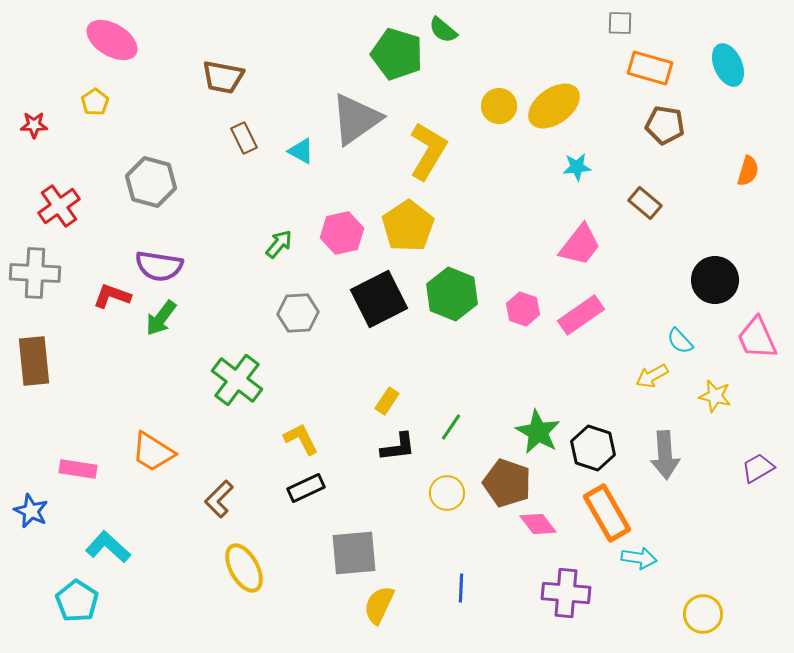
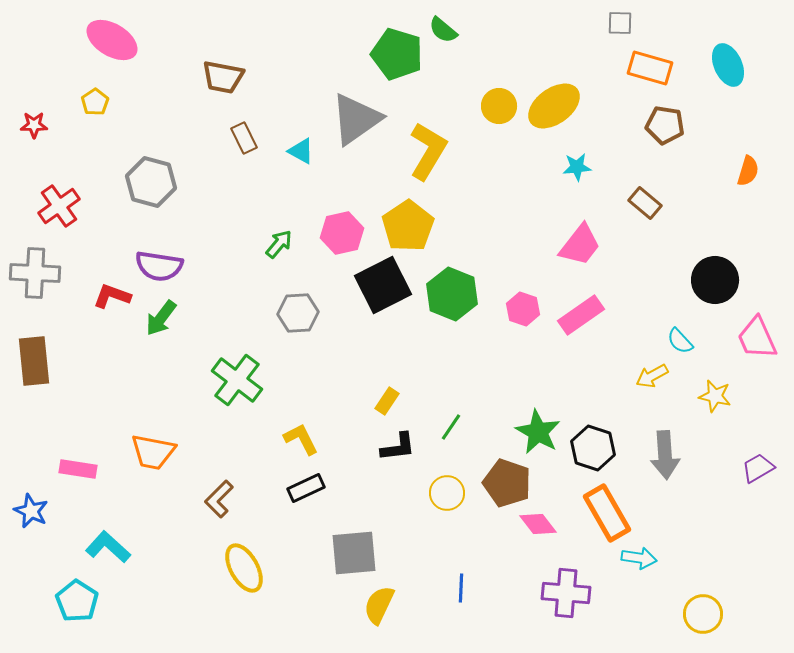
black square at (379, 299): moved 4 px right, 14 px up
orange trapezoid at (153, 452): rotated 21 degrees counterclockwise
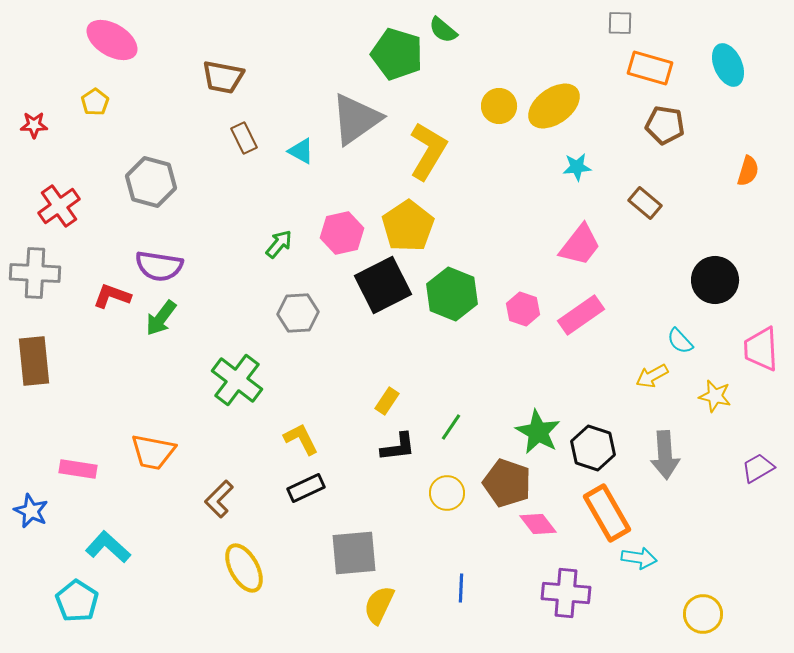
pink trapezoid at (757, 338): moved 4 px right, 11 px down; rotated 21 degrees clockwise
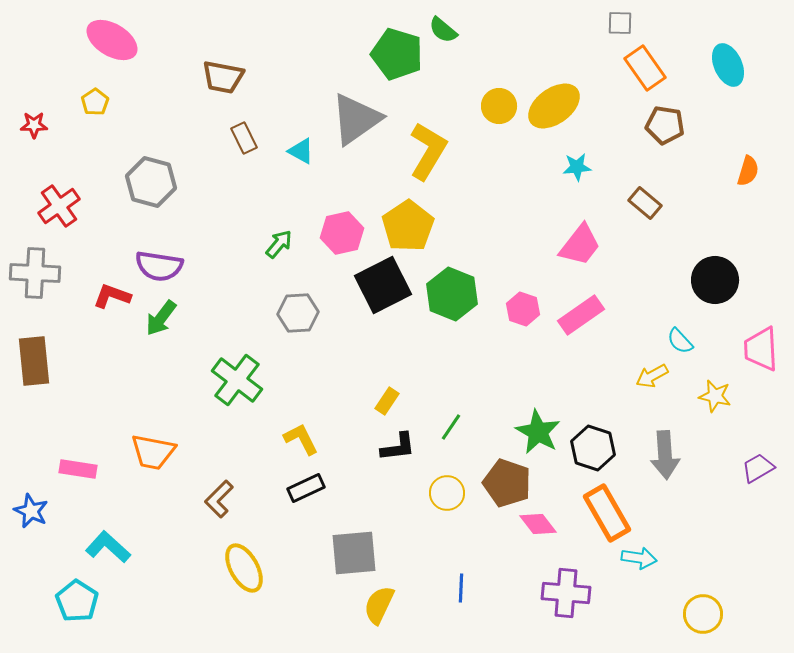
orange rectangle at (650, 68): moved 5 px left; rotated 39 degrees clockwise
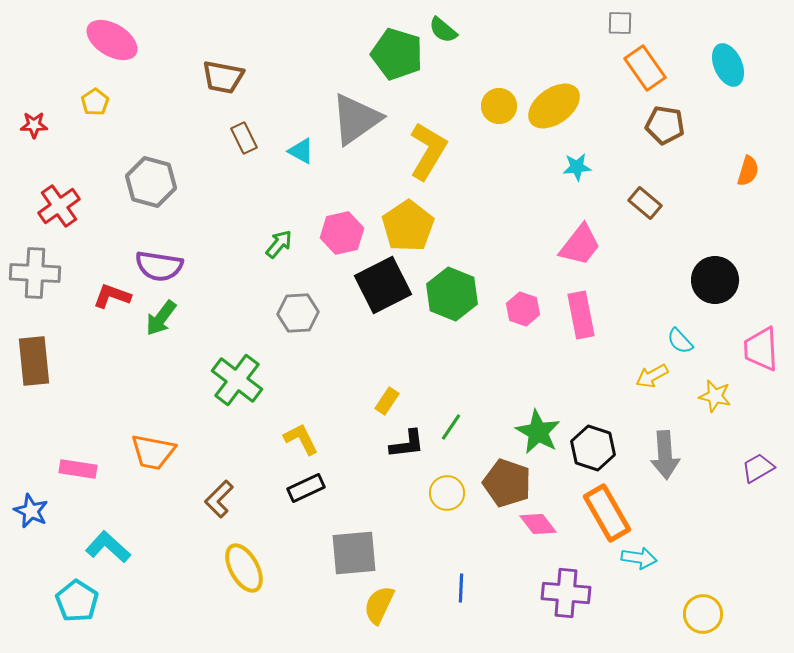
pink rectangle at (581, 315): rotated 66 degrees counterclockwise
black L-shape at (398, 447): moved 9 px right, 3 px up
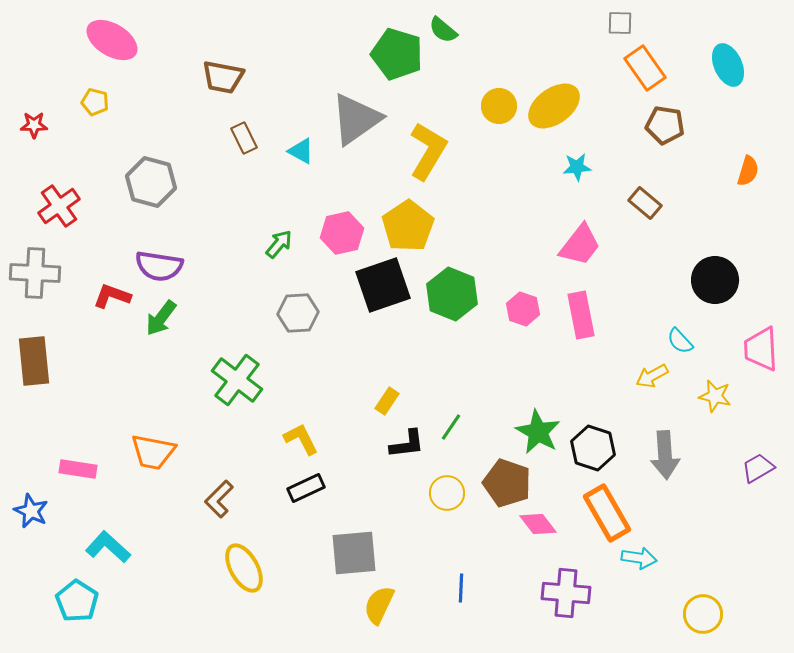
yellow pentagon at (95, 102): rotated 24 degrees counterclockwise
black square at (383, 285): rotated 8 degrees clockwise
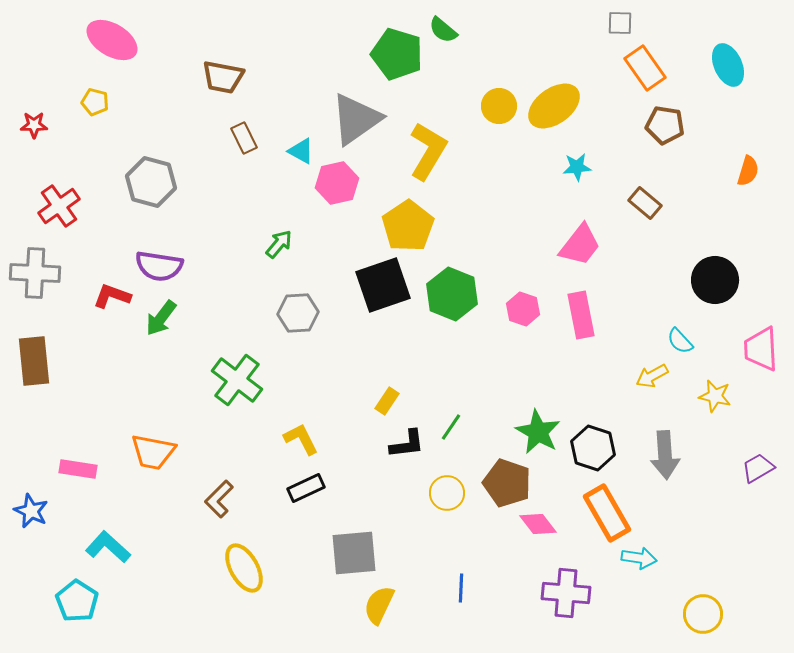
pink hexagon at (342, 233): moved 5 px left, 50 px up
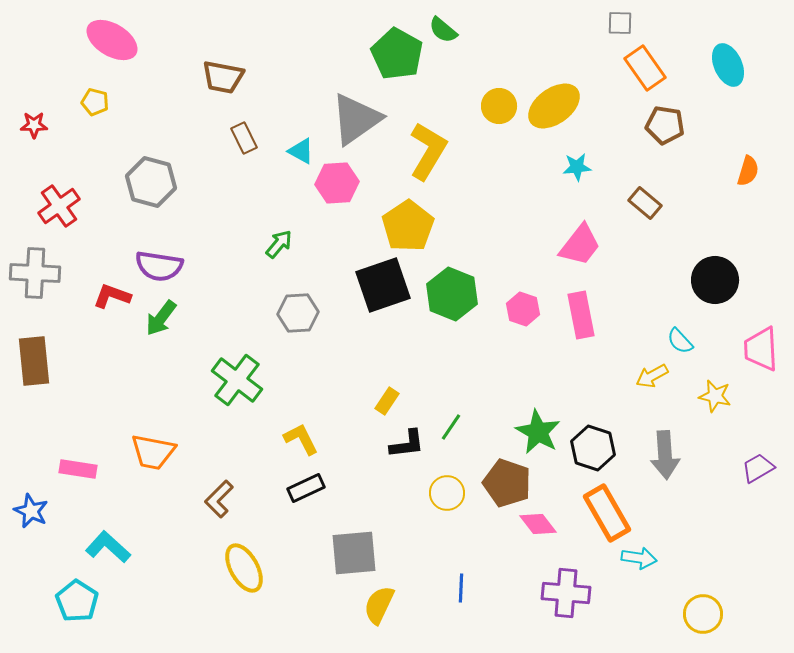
green pentagon at (397, 54): rotated 12 degrees clockwise
pink hexagon at (337, 183): rotated 9 degrees clockwise
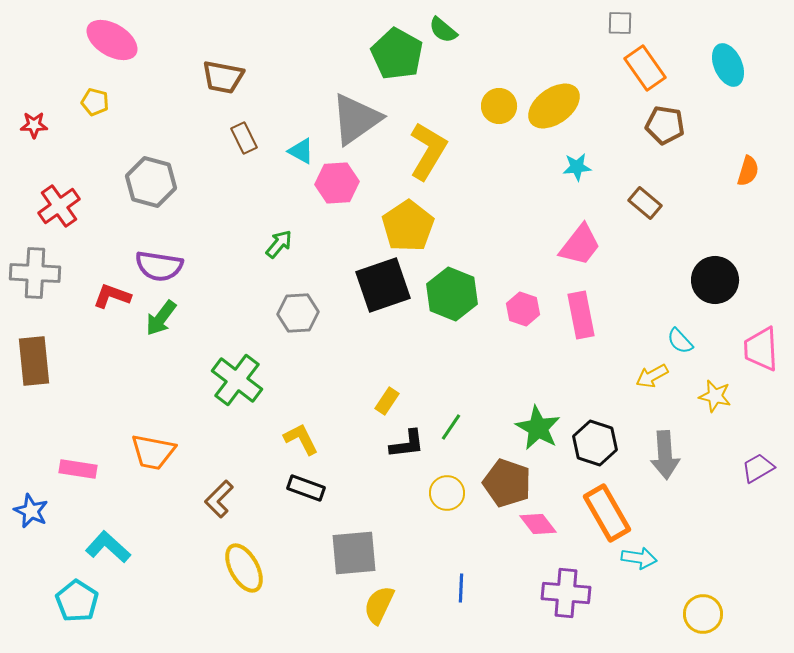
green star at (538, 432): moved 4 px up
black hexagon at (593, 448): moved 2 px right, 5 px up
black rectangle at (306, 488): rotated 45 degrees clockwise
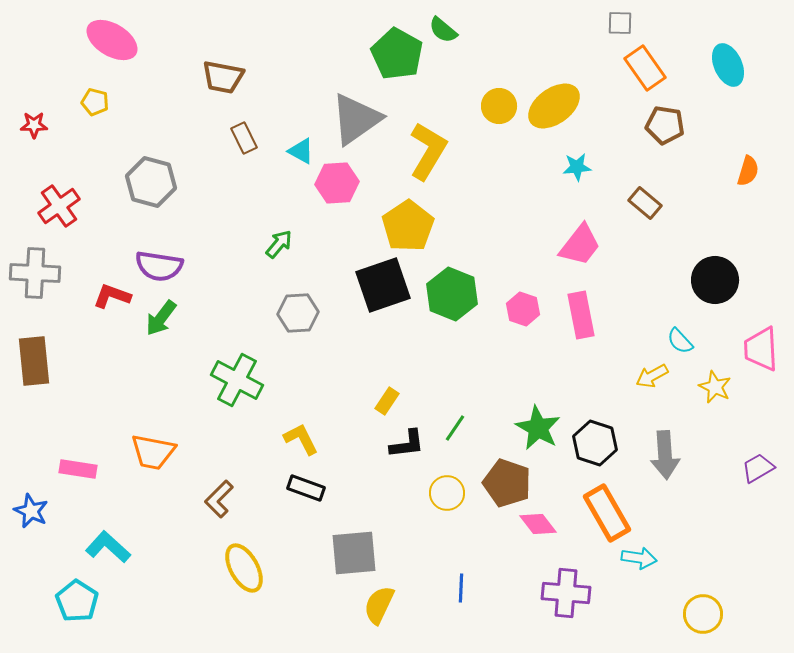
green cross at (237, 380): rotated 9 degrees counterclockwise
yellow star at (715, 396): moved 9 px up; rotated 12 degrees clockwise
green line at (451, 427): moved 4 px right, 1 px down
